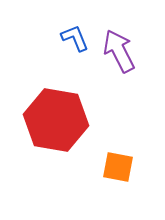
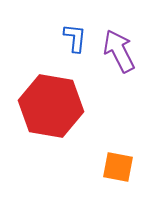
blue L-shape: rotated 28 degrees clockwise
red hexagon: moved 5 px left, 14 px up
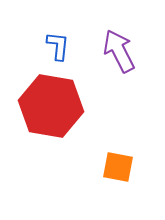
blue L-shape: moved 17 px left, 8 px down
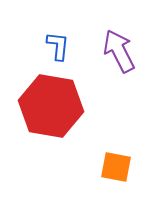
orange square: moved 2 px left
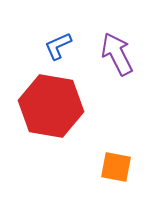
blue L-shape: rotated 120 degrees counterclockwise
purple arrow: moved 2 px left, 3 px down
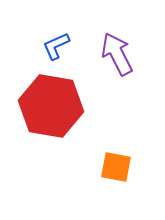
blue L-shape: moved 2 px left
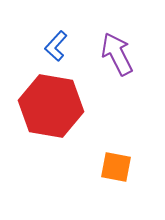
blue L-shape: rotated 24 degrees counterclockwise
